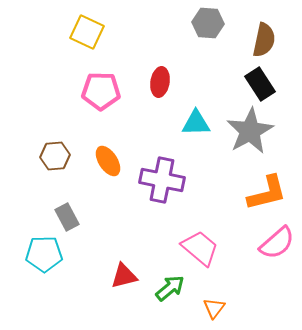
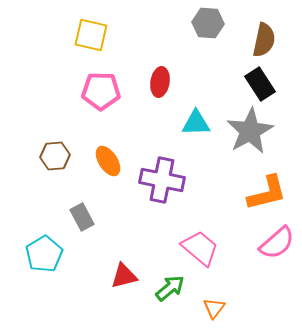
yellow square: moved 4 px right, 3 px down; rotated 12 degrees counterclockwise
gray rectangle: moved 15 px right
cyan pentagon: rotated 30 degrees counterclockwise
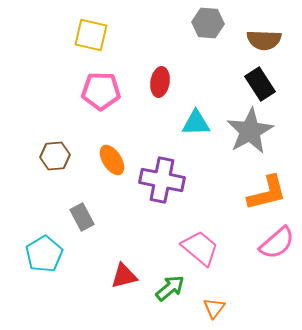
brown semicircle: rotated 80 degrees clockwise
orange ellipse: moved 4 px right, 1 px up
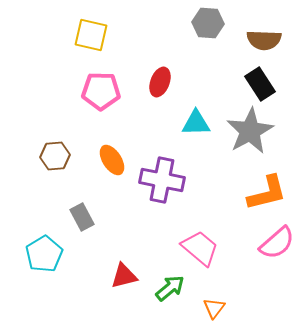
red ellipse: rotated 12 degrees clockwise
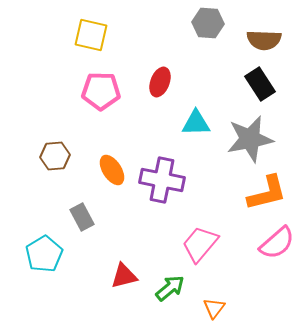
gray star: moved 8 px down; rotated 18 degrees clockwise
orange ellipse: moved 10 px down
pink trapezoid: moved 4 px up; rotated 90 degrees counterclockwise
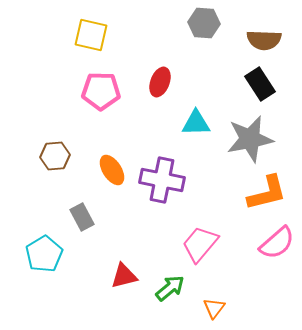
gray hexagon: moved 4 px left
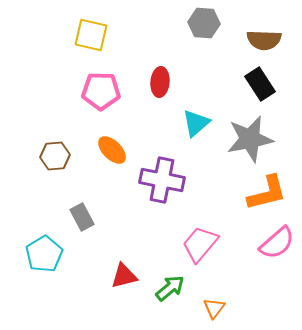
red ellipse: rotated 16 degrees counterclockwise
cyan triangle: rotated 40 degrees counterclockwise
orange ellipse: moved 20 px up; rotated 12 degrees counterclockwise
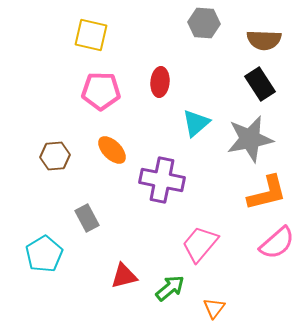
gray rectangle: moved 5 px right, 1 px down
